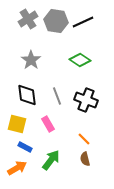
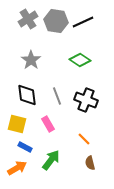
brown semicircle: moved 5 px right, 4 px down
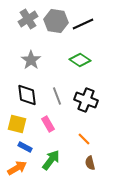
black line: moved 2 px down
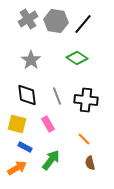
black line: rotated 25 degrees counterclockwise
green diamond: moved 3 px left, 2 px up
black cross: rotated 15 degrees counterclockwise
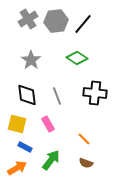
gray hexagon: rotated 15 degrees counterclockwise
black cross: moved 9 px right, 7 px up
brown semicircle: moved 4 px left; rotated 56 degrees counterclockwise
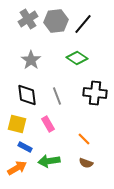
green arrow: moved 2 px left, 1 px down; rotated 135 degrees counterclockwise
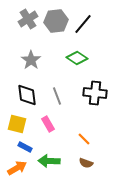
green arrow: rotated 10 degrees clockwise
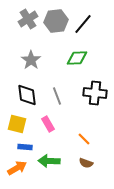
green diamond: rotated 35 degrees counterclockwise
blue rectangle: rotated 24 degrees counterclockwise
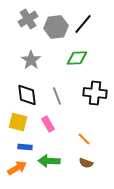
gray hexagon: moved 6 px down
yellow square: moved 1 px right, 2 px up
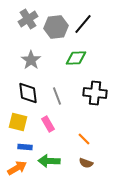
green diamond: moved 1 px left
black diamond: moved 1 px right, 2 px up
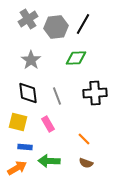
black line: rotated 10 degrees counterclockwise
black cross: rotated 10 degrees counterclockwise
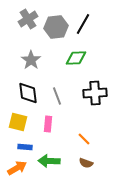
pink rectangle: rotated 35 degrees clockwise
